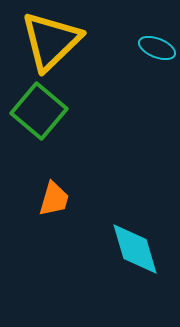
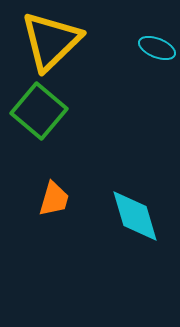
cyan diamond: moved 33 px up
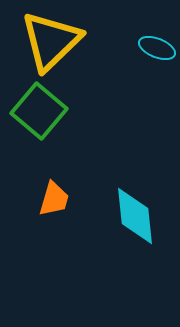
cyan diamond: rotated 10 degrees clockwise
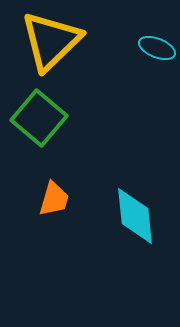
green square: moved 7 px down
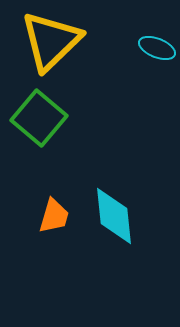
orange trapezoid: moved 17 px down
cyan diamond: moved 21 px left
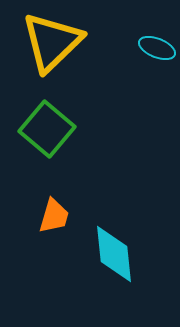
yellow triangle: moved 1 px right, 1 px down
green square: moved 8 px right, 11 px down
cyan diamond: moved 38 px down
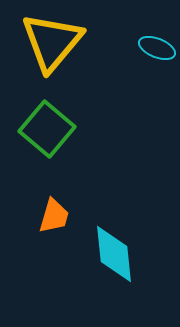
yellow triangle: rotated 6 degrees counterclockwise
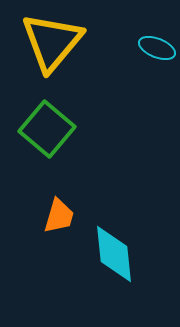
orange trapezoid: moved 5 px right
